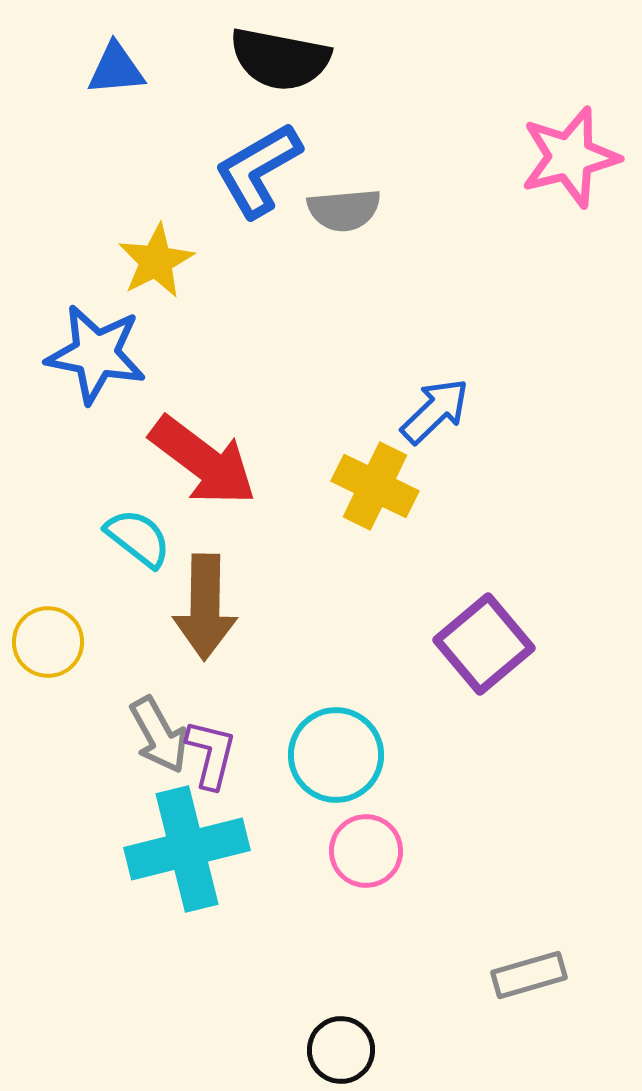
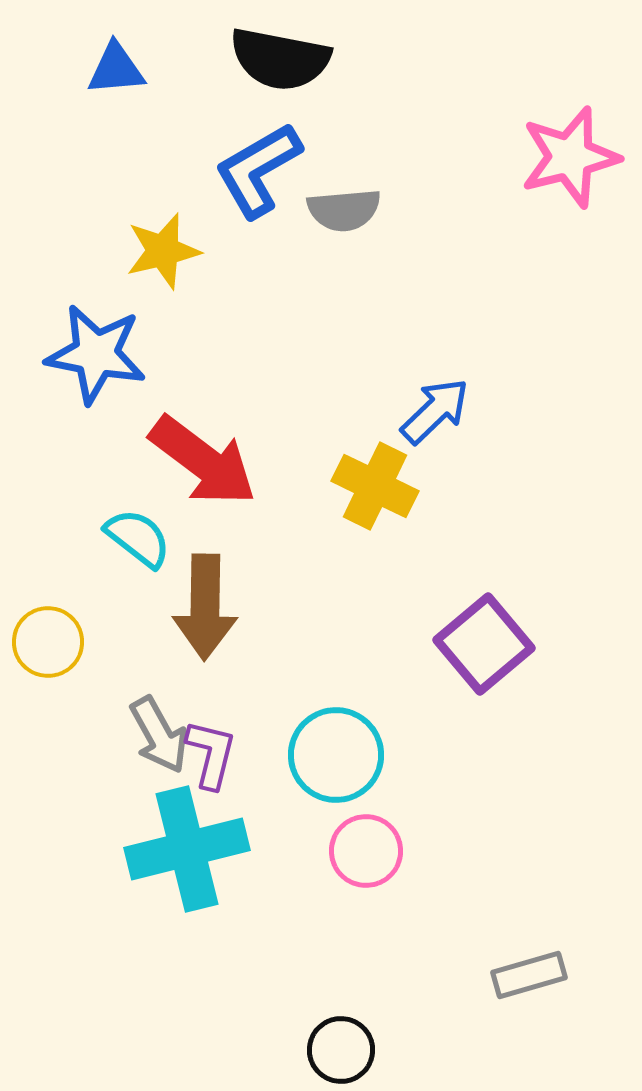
yellow star: moved 7 px right, 10 px up; rotated 14 degrees clockwise
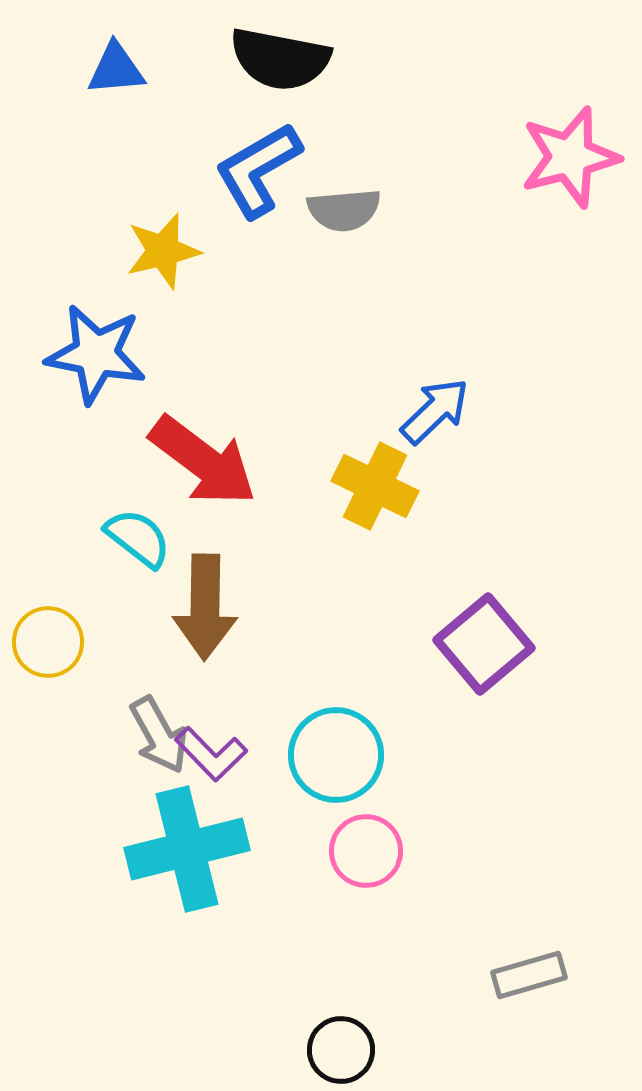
purple L-shape: rotated 122 degrees clockwise
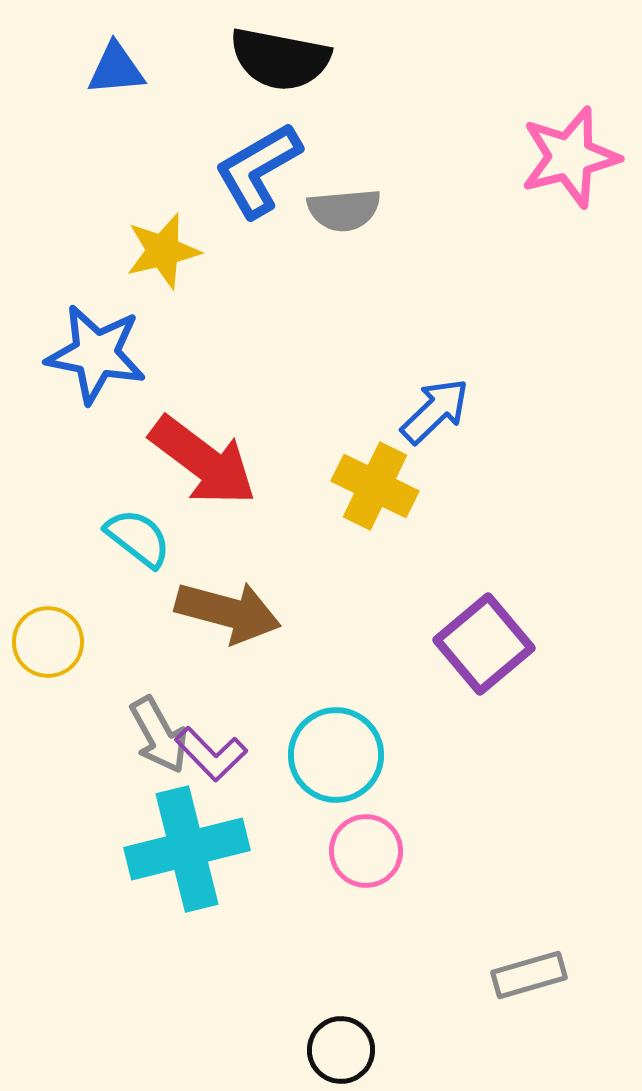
brown arrow: moved 23 px right, 5 px down; rotated 76 degrees counterclockwise
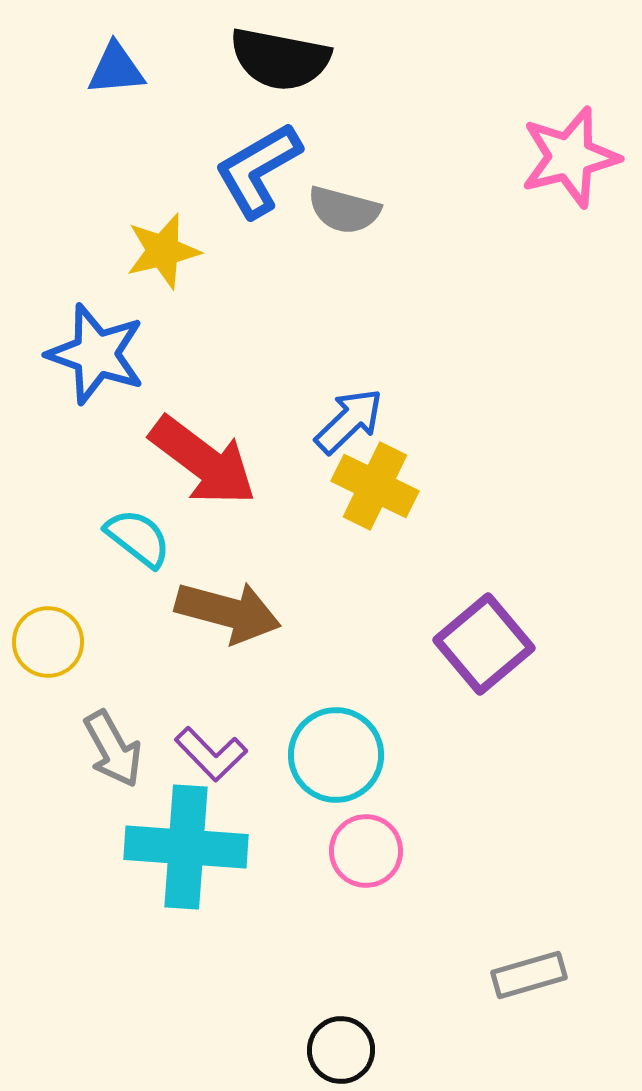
gray semicircle: rotated 20 degrees clockwise
blue star: rotated 8 degrees clockwise
blue arrow: moved 86 px left, 10 px down
gray arrow: moved 46 px left, 14 px down
cyan cross: moved 1 px left, 2 px up; rotated 18 degrees clockwise
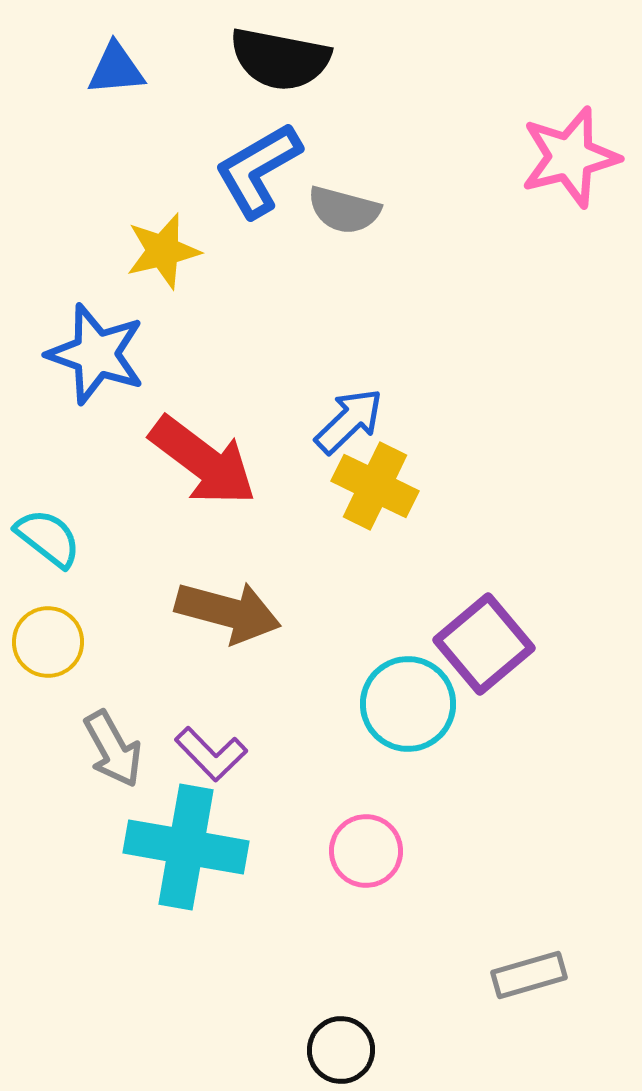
cyan semicircle: moved 90 px left
cyan circle: moved 72 px right, 51 px up
cyan cross: rotated 6 degrees clockwise
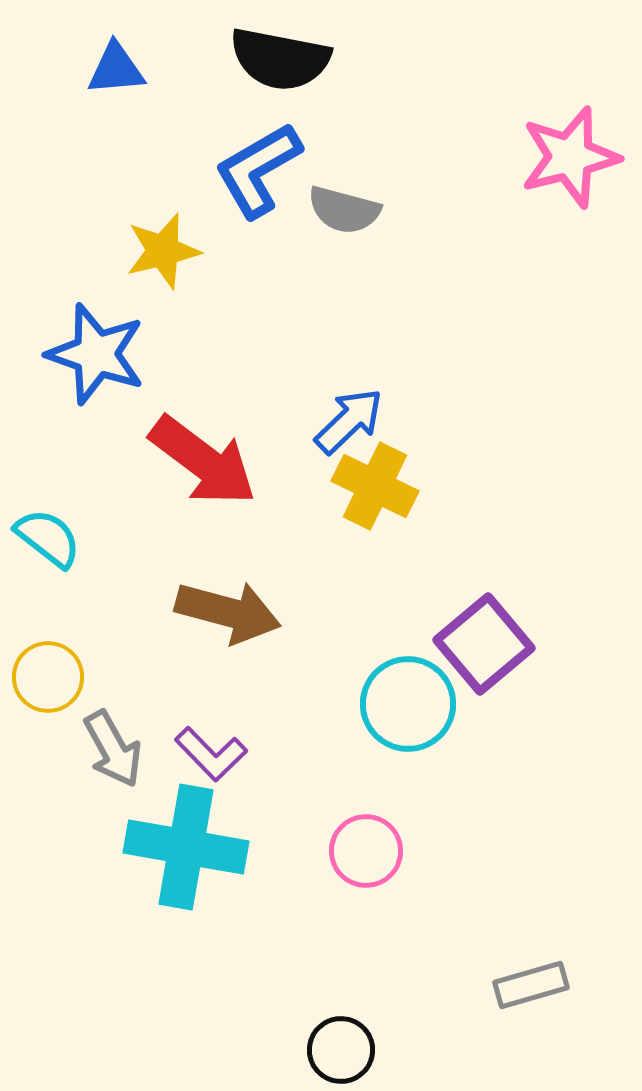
yellow circle: moved 35 px down
gray rectangle: moved 2 px right, 10 px down
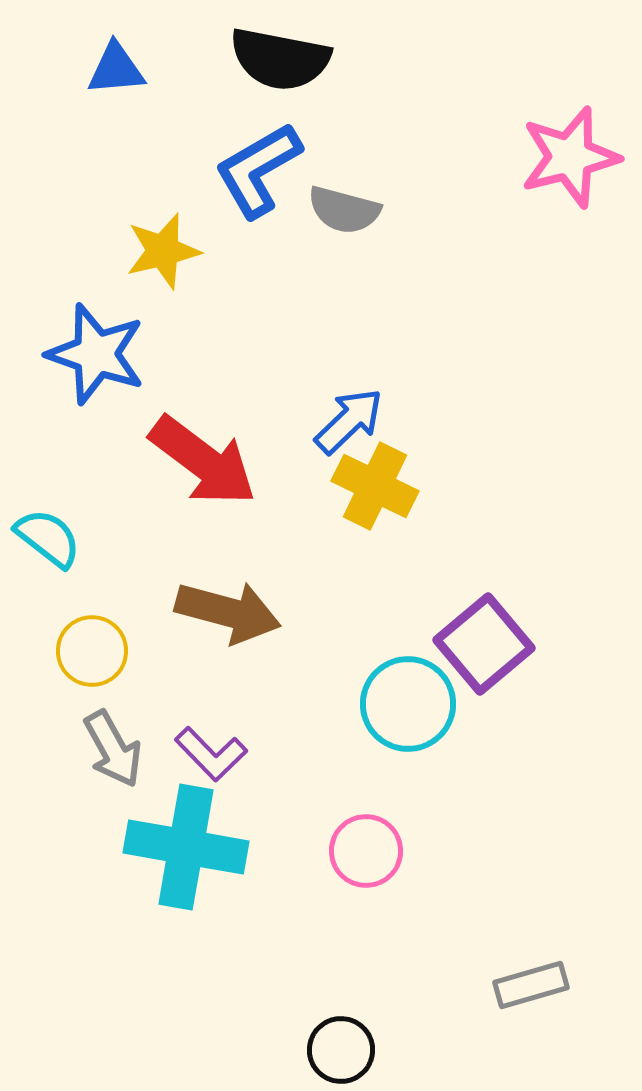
yellow circle: moved 44 px right, 26 px up
